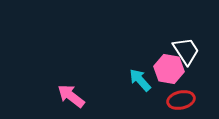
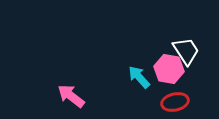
cyan arrow: moved 1 px left, 3 px up
red ellipse: moved 6 px left, 2 px down
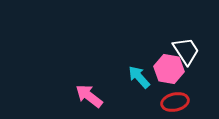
pink arrow: moved 18 px right
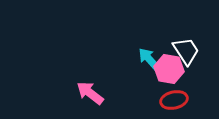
cyan arrow: moved 10 px right, 18 px up
pink arrow: moved 1 px right, 3 px up
red ellipse: moved 1 px left, 2 px up
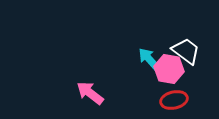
white trapezoid: rotated 20 degrees counterclockwise
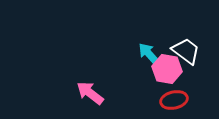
cyan arrow: moved 5 px up
pink hexagon: moved 2 px left
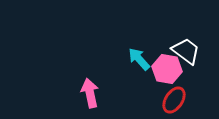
cyan arrow: moved 10 px left, 5 px down
pink arrow: rotated 40 degrees clockwise
red ellipse: rotated 44 degrees counterclockwise
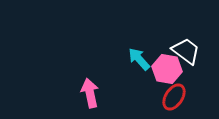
red ellipse: moved 3 px up
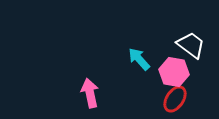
white trapezoid: moved 5 px right, 6 px up
pink hexagon: moved 7 px right, 3 px down
red ellipse: moved 1 px right, 2 px down
